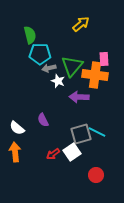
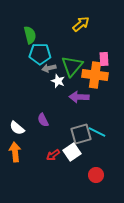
red arrow: moved 1 px down
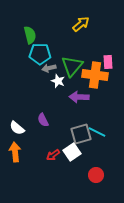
pink rectangle: moved 4 px right, 3 px down
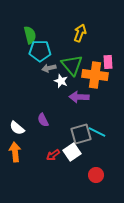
yellow arrow: moved 1 px left, 9 px down; rotated 30 degrees counterclockwise
cyan pentagon: moved 3 px up
green triangle: moved 1 px up; rotated 20 degrees counterclockwise
white star: moved 3 px right
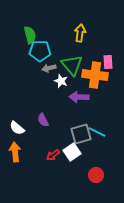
yellow arrow: rotated 12 degrees counterclockwise
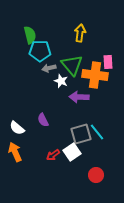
cyan line: rotated 24 degrees clockwise
orange arrow: rotated 18 degrees counterclockwise
